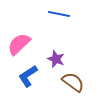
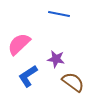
purple star: rotated 12 degrees counterclockwise
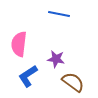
pink semicircle: rotated 40 degrees counterclockwise
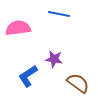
pink semicircle: moved 1 px left, 16 px up; rotated 75 degrees clockwise
purple star: moved 2 px left
brown semicircle: moved 5 px right, 1 px down
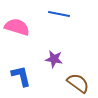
pink semicircle: moved 1 px left, 1 px up; rotated 25 degrees clockwise
blue L-shape: moved 7 px left; rotated 110 degrees clockwise
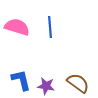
blue line: moved 9 px left, 13 px down; rotated 75 degrees clockwise
purple star: moved 8 px left, 27 px down
blue L-shape: moved 4 px down
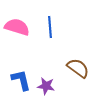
brown semicircle: moved 15 px up
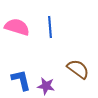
brown semicircle: moved 1 px down
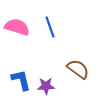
blue line: rotated 15 degrees counterclockwise
purple star: rotated 12 degrees counterclockwise
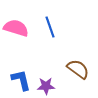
pink semicircle: moved 1 px left, 1 px down
